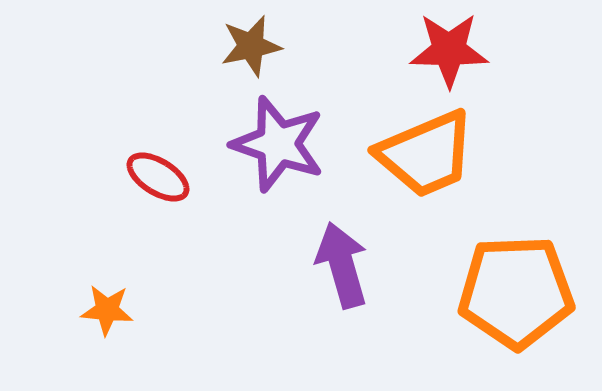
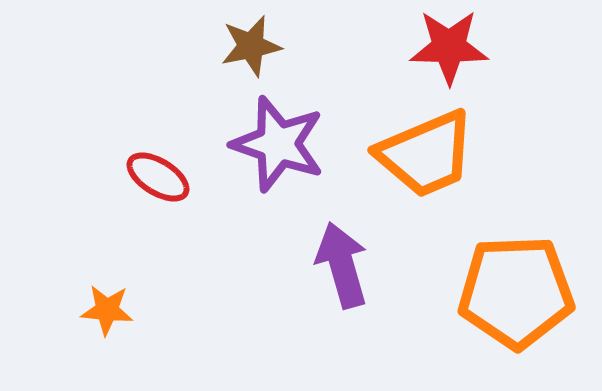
red star: moved 3 px up
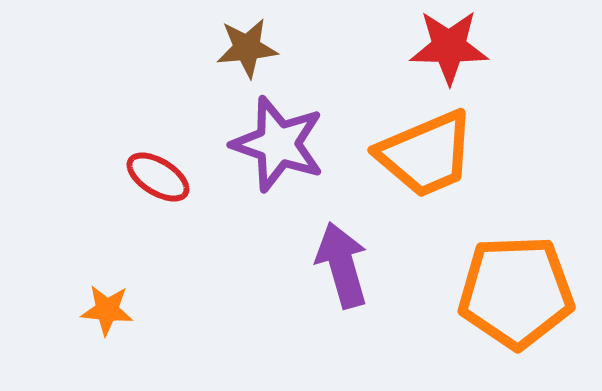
brown star: moved 4 px left, 2 px down; rotated 6 degrees clockwise
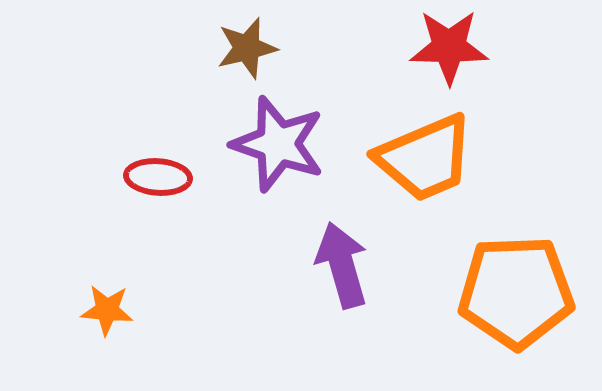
brown star: rotated 8 degrees counterclockwise
orange trapezoid: moved 1 px left, 4 px down
red ellipse: rotated 28 degrees counterclockwise
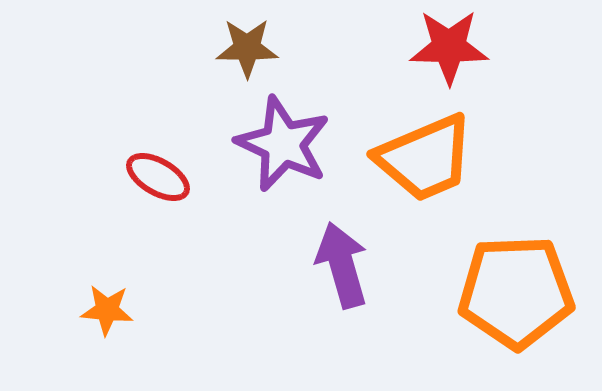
brown star: rotated 14 degrees clockwise
purple star: moved 5 px right; rotated 6 degrees clockwise
red ellipse: rotated 26 degrees clockwise
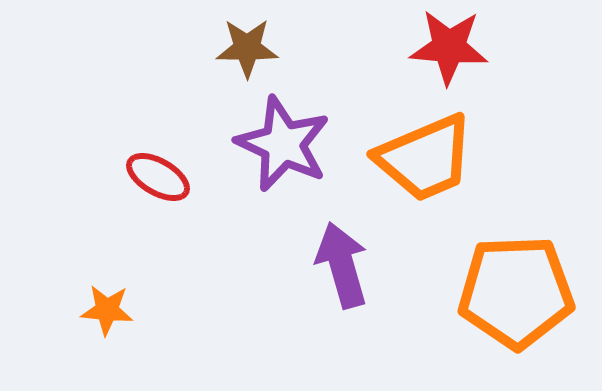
red star: rotated 4 degrees clockwise
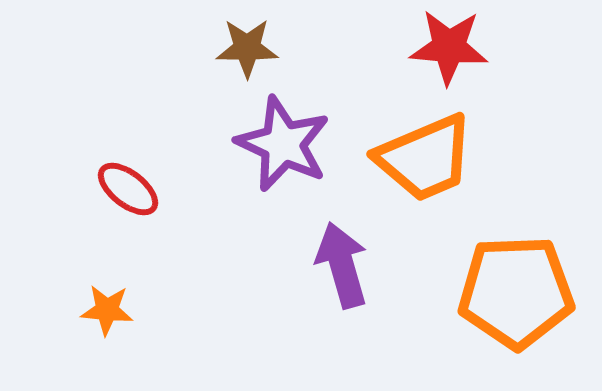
red ellipse: moved 30 px left, 12 px down; rotated 8 degrees clockwise
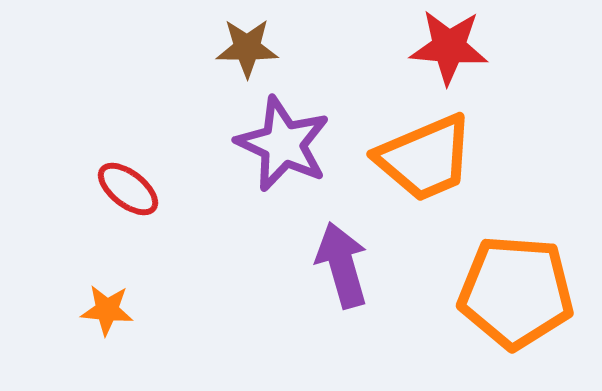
orange pentagon: rotated 6 degrees clockwise
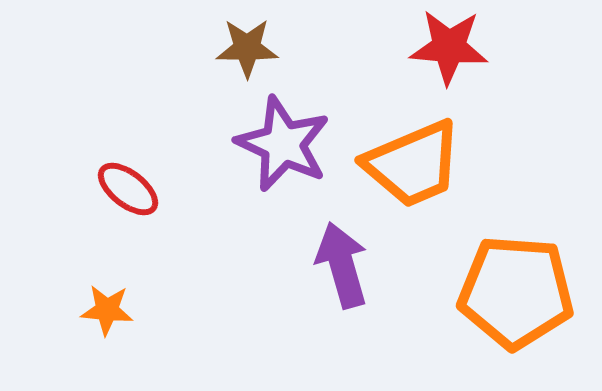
orange trapezoid: moved 12 px left, 6 px down
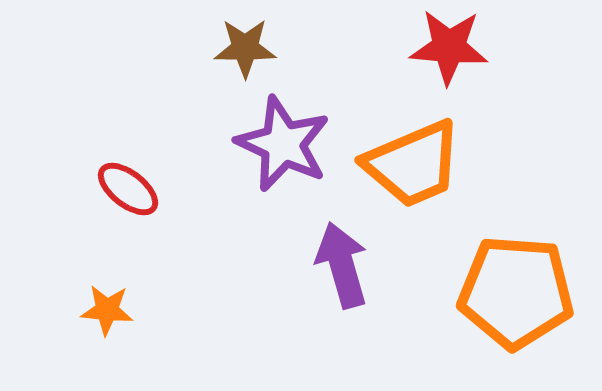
brown star: moved 2 px left
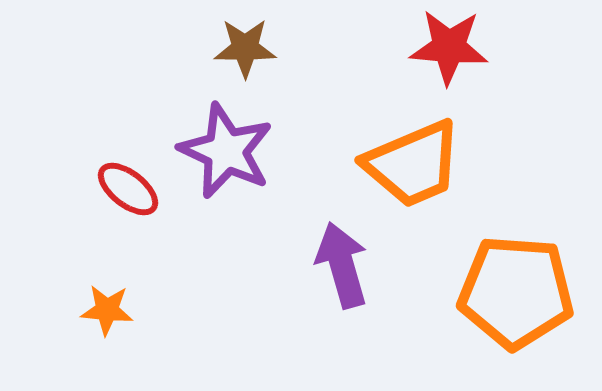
purple star: moved 57 px left, 7 px down
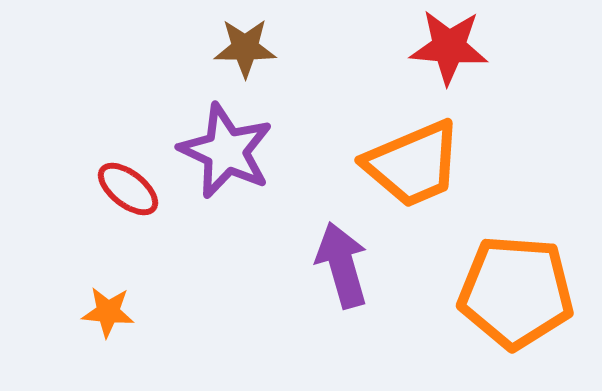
orange star: moved 1 px right, 2 px down
